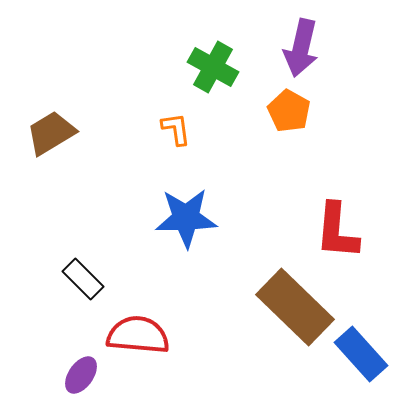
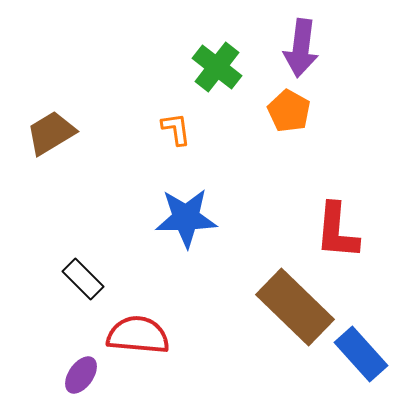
purple arrow: rotated 6 degrees counterclockwise
green cross: moved 4 px right; rotated 9 degrees clockwise
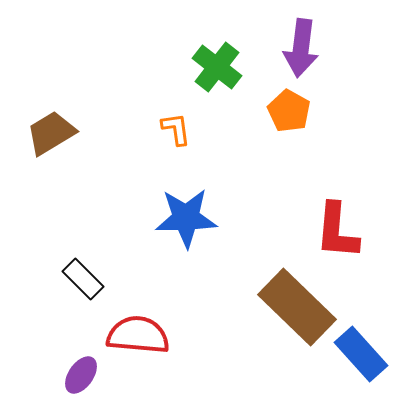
brown rectangle: moved 2 px right
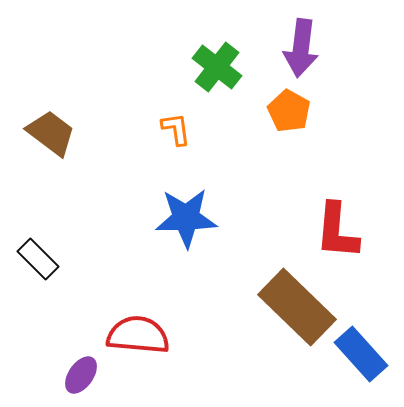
brown trapezoid: rotated 68 degrees clockwise
black rectangle: moved 45 px left, 20 px up
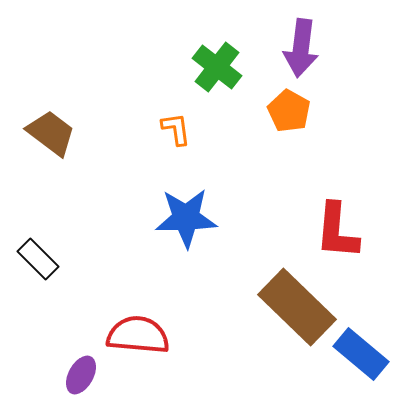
blue rectangle: rotated 8 degrees counterclockwise
purple ellipse: rotated 6 degrees counterclockwise
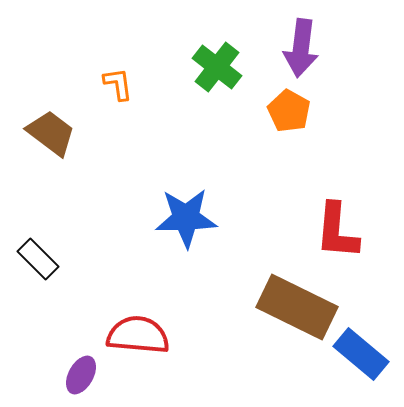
orange L-shape: moved 58 px left, 45 px up
brown rectangle: rotated 18 degrees counterclockwise
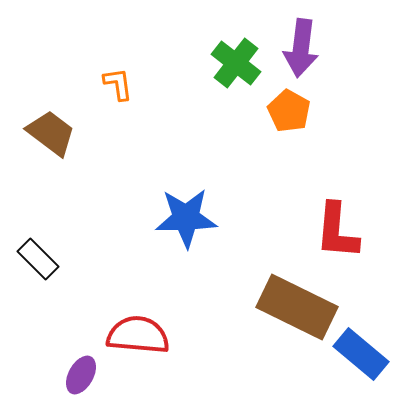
green cross: moved 19 px right, 4 px up
